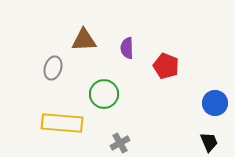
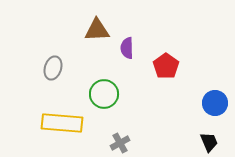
brown triangle: moved 13 px right, 10 px up
red pentagon: rotated 15 degrees clockwise
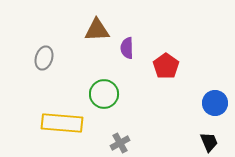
gray ellipse: moved 9 px left, 10 px up
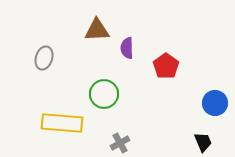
black trapezoid: moved 6 px left
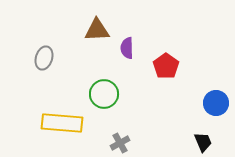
blue circle: moved 1 px right
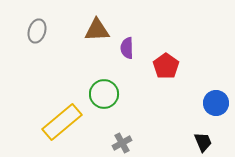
gray ellipse: moved 7 px left, 27 px up
yellow rectangle: moved 1 px up; rotated 45 degrees counterclockwise
gray cross: moved 2 px right
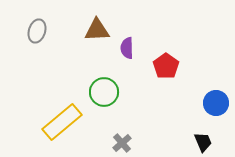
green circle: moved 2 px up
gray cross: rotated 12 degrees counterclockwise
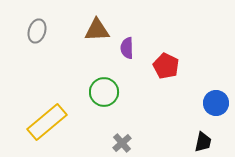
red pentagon: rotated 10 degrees counterclockwise
yellow rectangle: moved 15 px left
black trapezoid: rotated 35 degrees clockwise
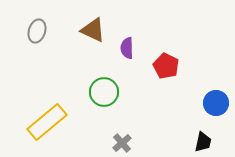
brown triangle: moved 4 px left; rotated 28 degrees clockwise
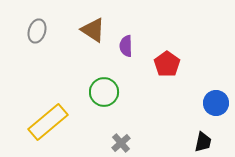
brown triangle: rotated 8 degrees clockwise
purple semicircle: moved 1 px left, 2 px up
red pentagon: moved 1 px right, 2 px up; rotated 10 degrees clockwise
yellow rectangle: moved 1 px right
gray cross: moved 1 px left
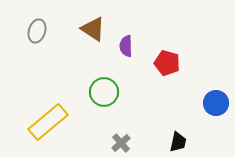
brown triangle: moved 1 px up
red pentagon: moved 1 px up; rotated 20 degrees counterclockwise
black trapezoid: moved 25 px left
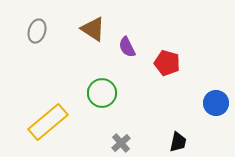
purple semicircle: moved 1 px right, 1 px down; rotated 25 degrees counterclockwise
green circle: moved 2 px left, 1 px down
